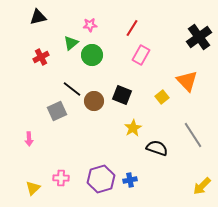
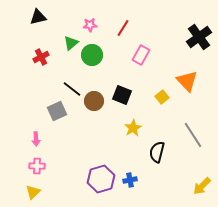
red line: moved 9 px left
pink arrow: moved 7 px right
black semicircle: moved 4 px down; rotated 95 degrees counterclockwise
pink cross: moved 24 px left, 12 px up
yellow triangle: moved 4 px down
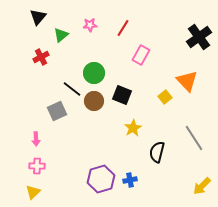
black triangle: rotated 36 degrees counterclockwise
green triangle: moved 10 px left, 8 px up
green circle: moved 2 px right, 18 px down
yellow square: moved 3 px right
gray line: moved 1 px right, 3 px down
